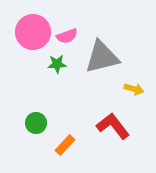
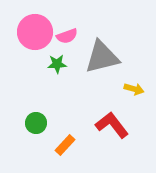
pink circle: moved 2 px right
red L-shape: moved 1 px left, 1 px up
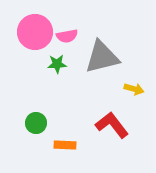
pink semicircle: rotated 10 degrees clockwise
orange rectangle: rotated 50 degrees clockwise
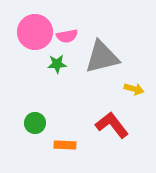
green circle: moved 1 px left
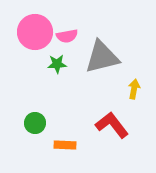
yellow arrow: rotated 96 degrees counterclockwise
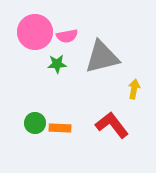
orange rectangle: moved 5 px left, 17 px up
